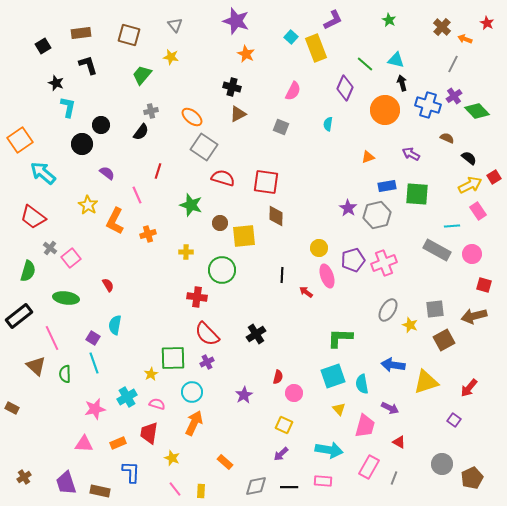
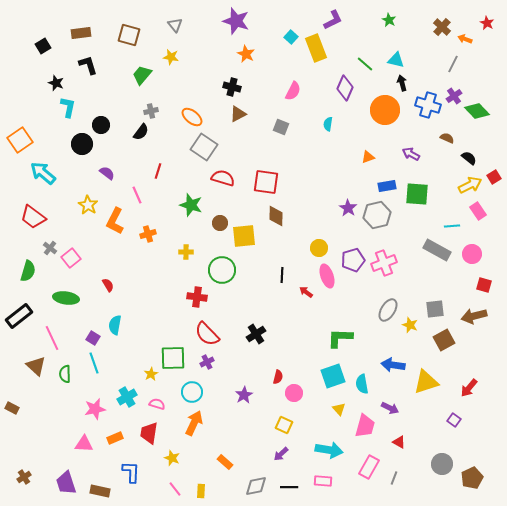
orange rectangle at (118, 443): moved 3 px left, 5 px up
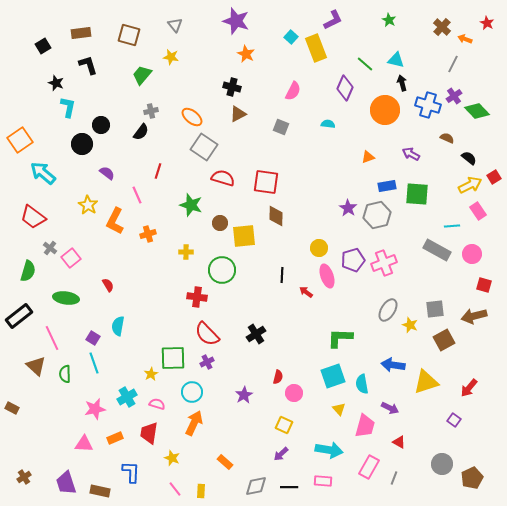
cyan semicircle at (328, 124): rotated 88 degrees clockwise
cyan semicircle at (115, 325): moved 3 px right, 1 px down
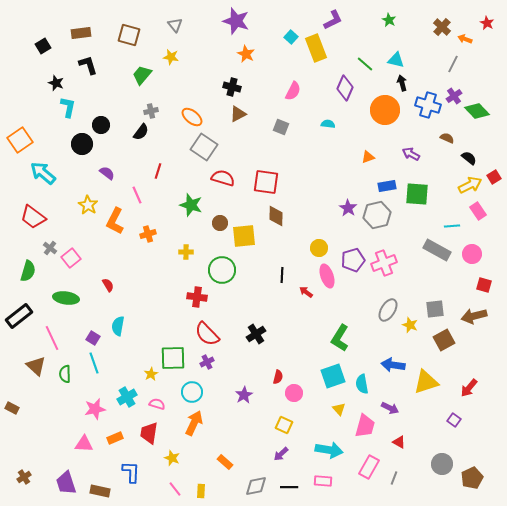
green L-shape at (340, 338): rotated 60 degrees counterclockwise
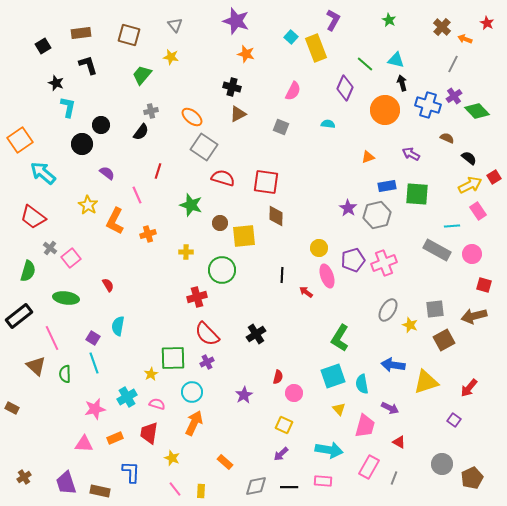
purple L-shape at (333, 20): rotated 35 degrees counterclockwise
orange star at (246, 54): rotated 12 degrees counterclockwise
red cross at (197, 297): rotated 24 degrees counterclockwise
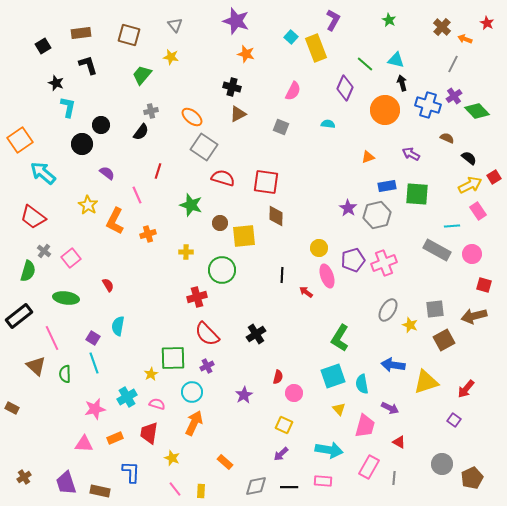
gray cross at (50, 248): moved 6 px left, 3 px down
purple cross at (207, 362): moved 4 px down
red arrow at (469, 388): moved 3 px left, 1 px down
gray line at (394, 478): rotated 16 degrees counterclockwise
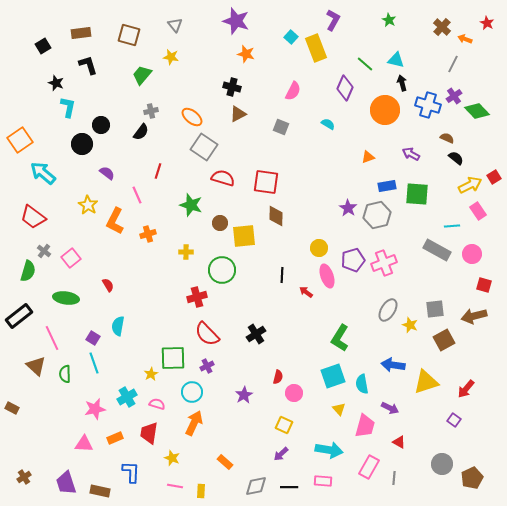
cyan semicircle at (328, 124): rotated 24 degrees clockwise
black semicircle at (469, 158): moved 13 px left
pink line at (175, 489): moved 3 px up; rotated 42 degrees counterclockwise
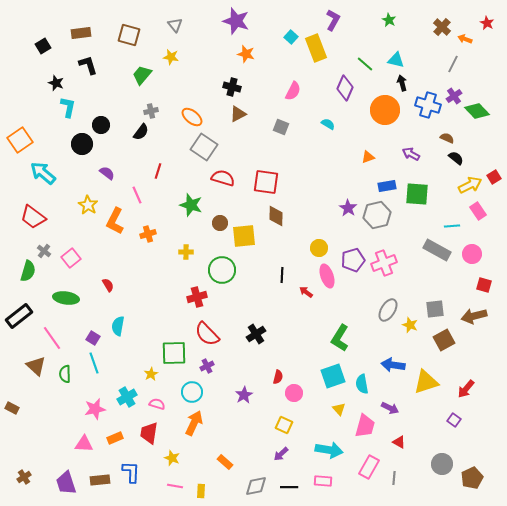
pink line at (52, 338): rotated 10 degrees counterclockwise
green square at (173, 358): moved 1 px right, 5 px up
brown rectangle at (100, 491): moved 11 px up; rotated 18 degrees counterclockwise
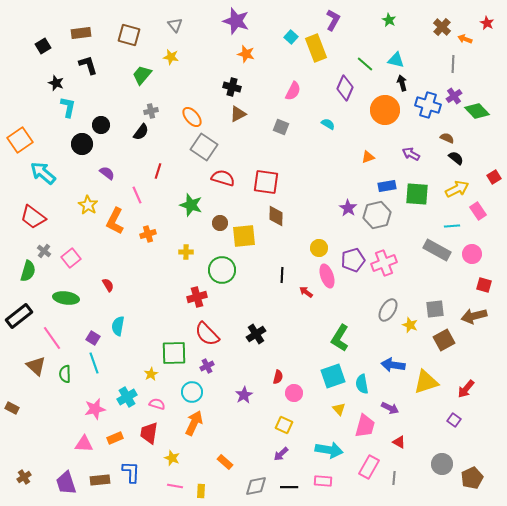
gray line at (453, 64): rotated 24 degrees counterclockwise
orange ellipse at (192, 117): rotated 10 degrees clockwise
yellow arrow at (470, 185): moved 13 px left, 4 px down
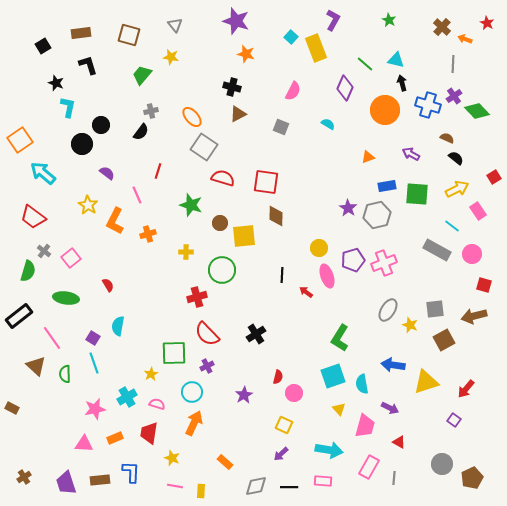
cyan line at (452, 226): rotated 42 degrees clockwise
